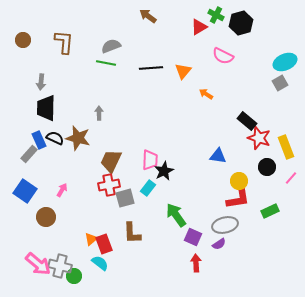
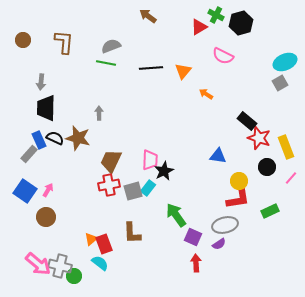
pink arrow at (62, 190): moved 14 px left
gray square at (125, 198): moved 8 px right, 7 px up
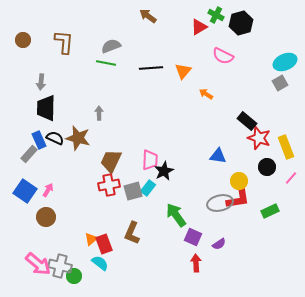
gray ellipse at (225, 225): moved 5 px left, 22 px up
brown L-shape at (132, 233): rotated 25 degrees clockwise
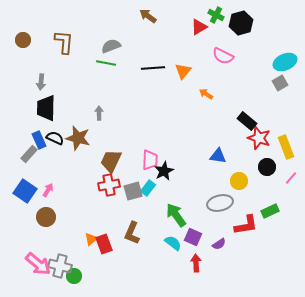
black line at (151, 68): moved 2 px right
red L-shape at (238, 199): moved 8 px right, 26 px down
cyan semicircle at (100, 263): moved 73 px right, 20 px up
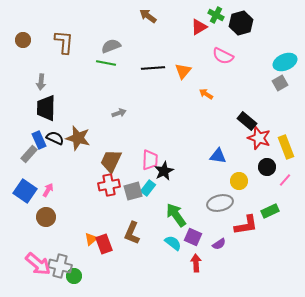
gray arrow at (99, 113): moved 20 px right; rotated 72 degrees clockwise
pink line at (291, 178): moved 6 px left, 2 px down
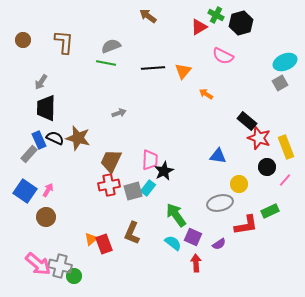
gray arrow at (41, 82): rotated 28 degrees clockwise
yellow circle at (239, 181): moved 3 px down
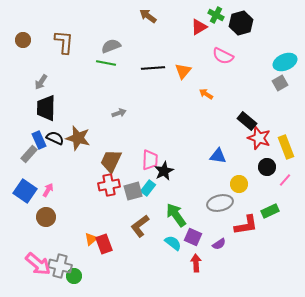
brown L-shape at (132, 233): moved 8 px right, 7 px up; rotated 30 degrees clockwise
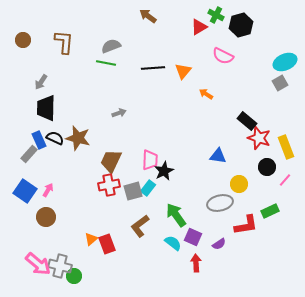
black hexagon at (241, 23): moved 2 px down
red rectangle at (104, 244): moved 3 px right
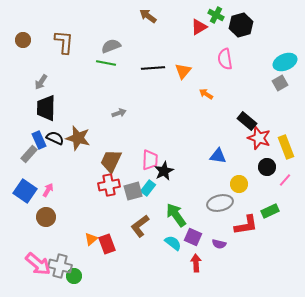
pink semicircle at (223, 56): moved 2 px right, 3 px down; rotated 55 degrees clockwise
purple semicircle at (219, 244): rotated 48 degrees clockwise
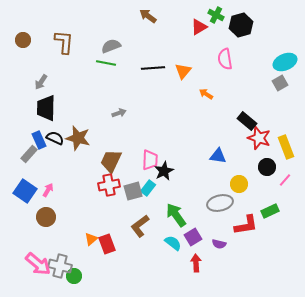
purple square at (193, 237): rotated 36 degrees clockwise
